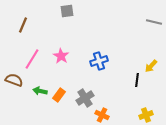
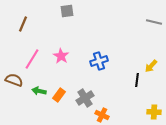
brown line: moved 1 px up
green arrow: moved 1 px left
yellow cross: moved 8 px right, 3 px up; rotated 24 degrees clockwise
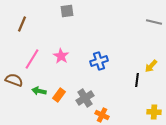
brown line: moved 1 px left
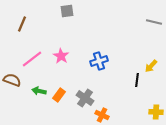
pink line: rotated 20 degrees clockwise
brown semicircle: moved 2 px left
gray cross: rotated 24 degrees counterclockwise
yellow cross: moved 2 px right
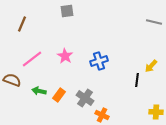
pink star: moved 4 px right
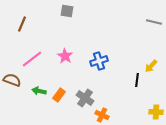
gray square: rotated 16 degrees clockwise
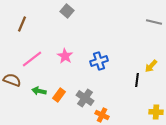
gray square: rotated 32 degrees clockwise
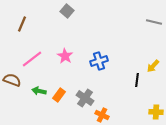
yellow arrow: moved 2 px right
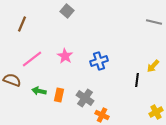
orange rectangle: rotated 24 degrees counterclockwise
yellow cross: rotated 32 degrees counterclockwise
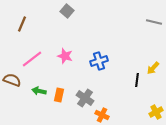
pink star: rotated 14 degrees counterclockwise
yellow arrow: moved 2 px down
